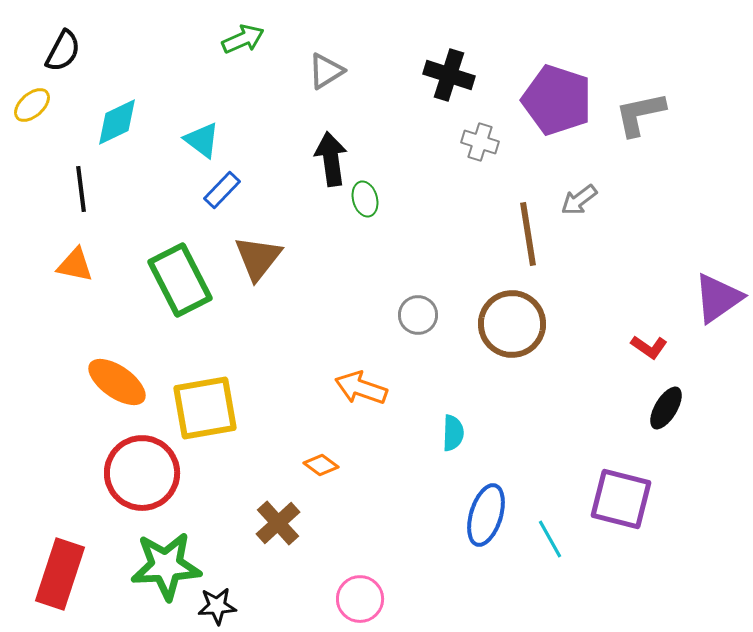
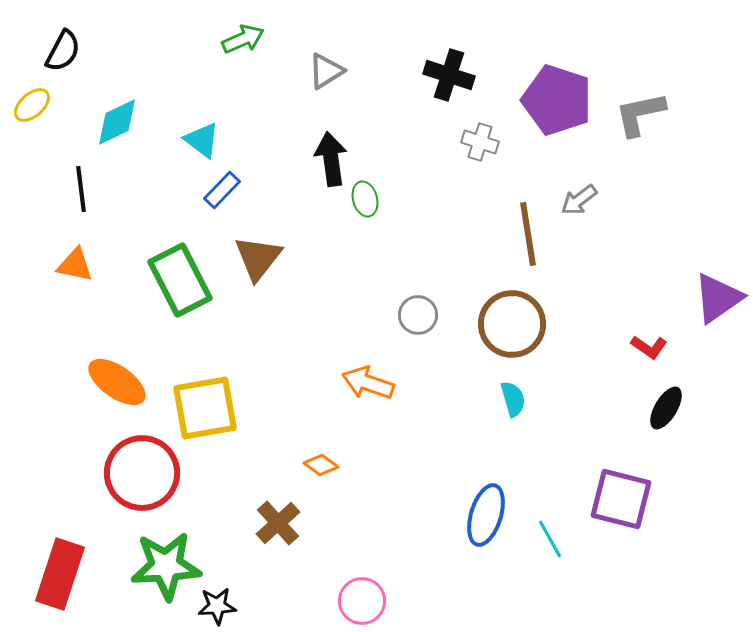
orange arrow: moved 7 px right, 5 px up
cyan semicircle: moved 60 px right, 34 px up; rotated 18 degrees counterclockwise
pink circle: moved 2 px right, 2 px down
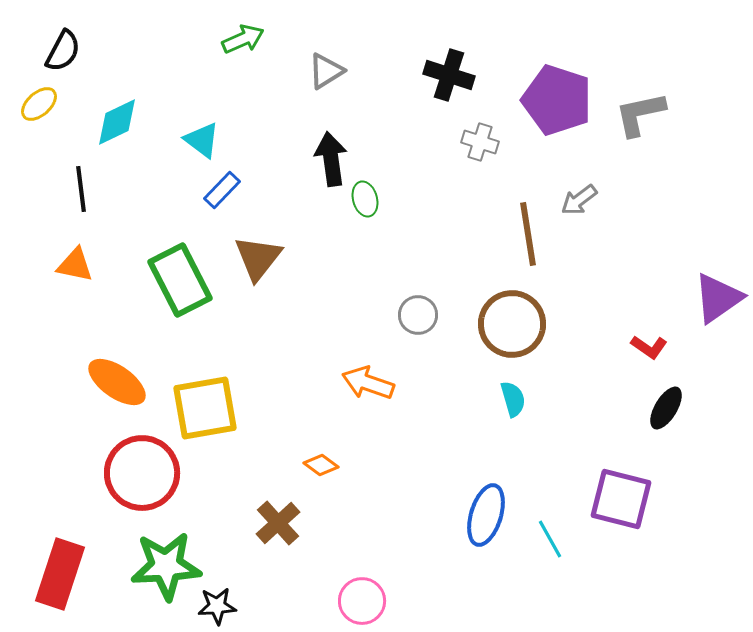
yellow ellipse: moved 7 px right, 1 px up
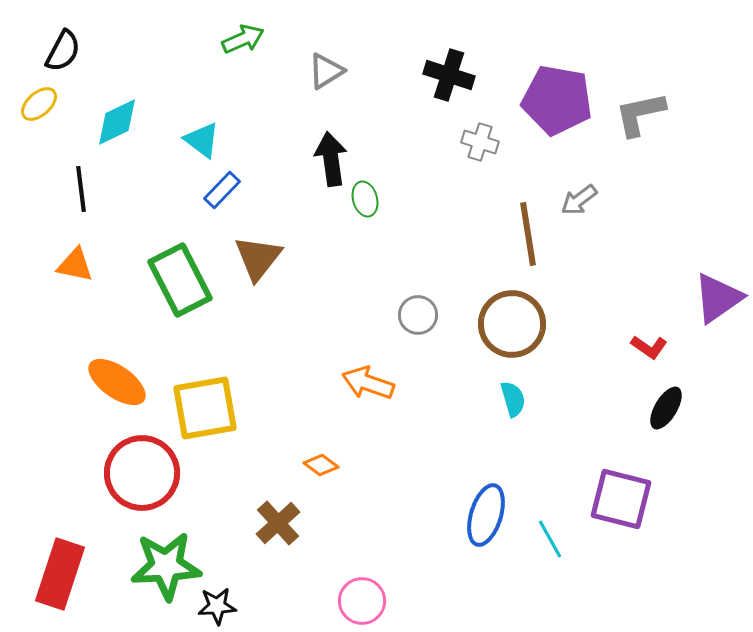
purple pentagon: rotated 8 degrees counterclockwise
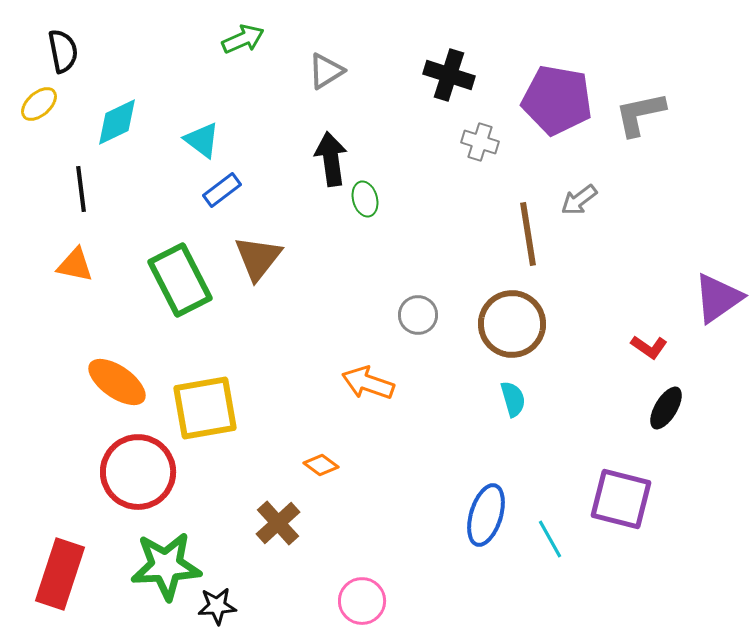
black semicircle: rotated 39 degrees counterclockwise
blue rectangle: rotated 9 degrees clockwise
red circle: moved 4 px left, 1 px up
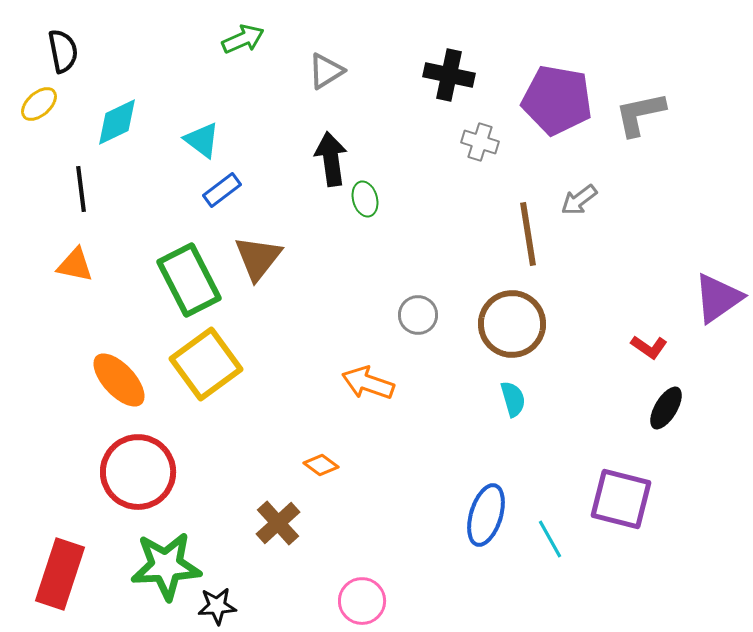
black cross: rotated 6 degrees counterclockwise
green rectangle: moved 9 px right
orange ellipse: moved 2 px right, 2 px up; rotated 12 degrees clockwise
yellow square: moved 1 px right, 44 px up; rotated 26 degrees counterclockwise
